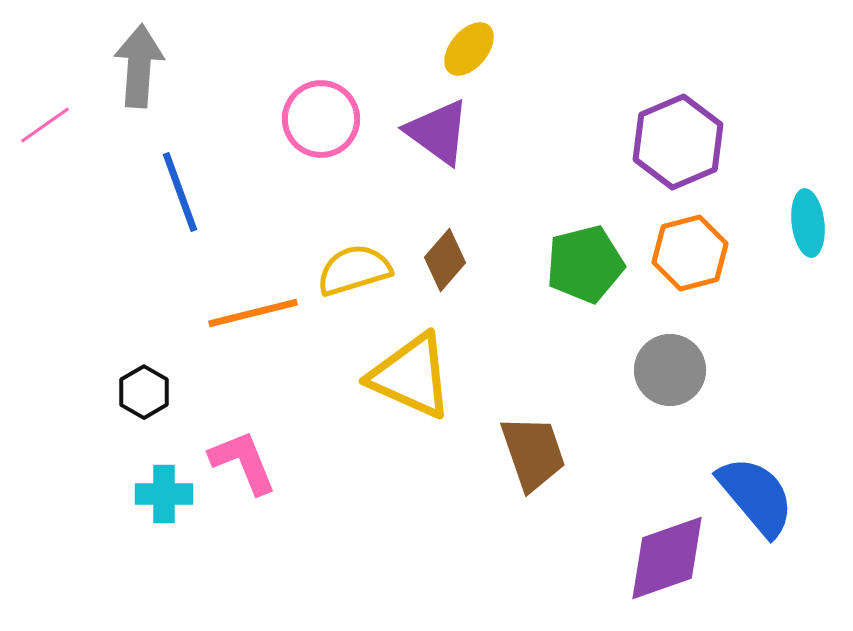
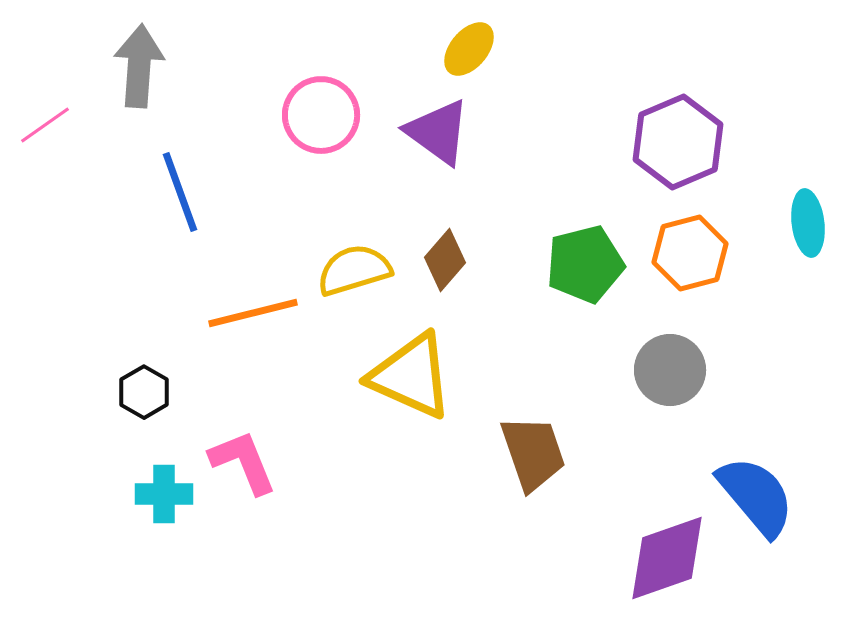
pink circle: moved 4 px up
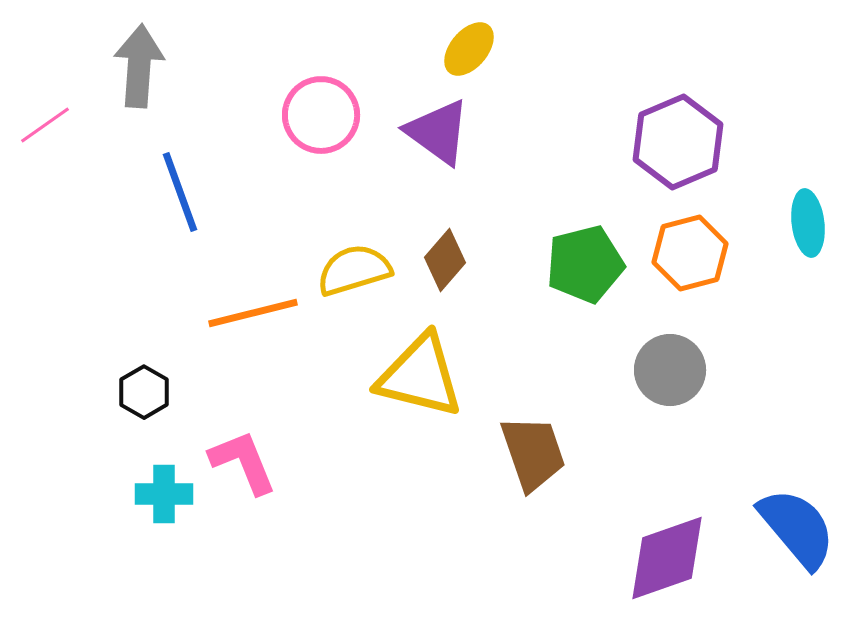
yellow triangle: moved 9 px right; rotated 10 degrees counterclockwise
blue semicircle: moved 41 px right, 32 px down
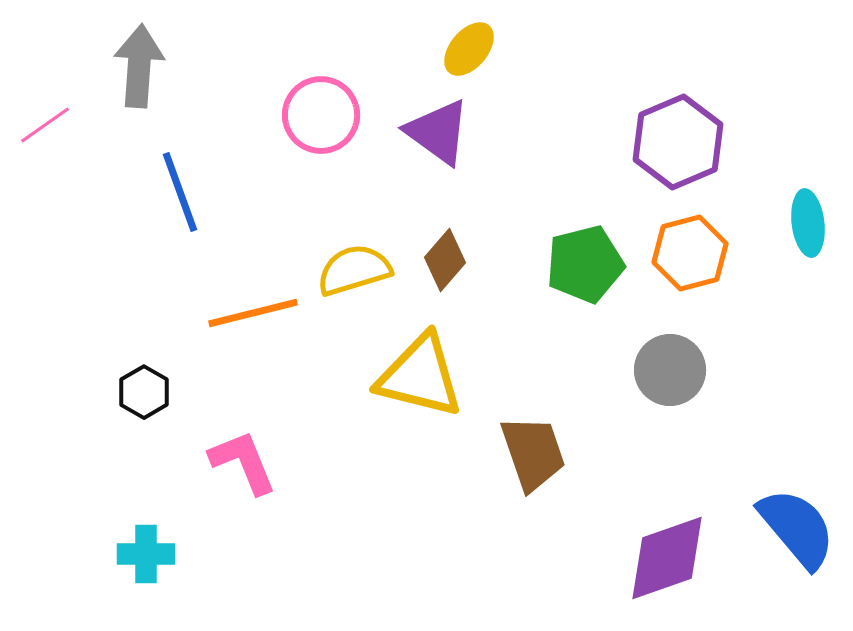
cyan cross: moved 18 px left, 60 px down
